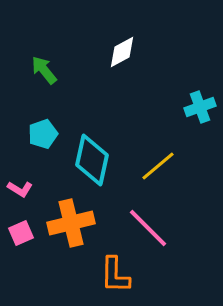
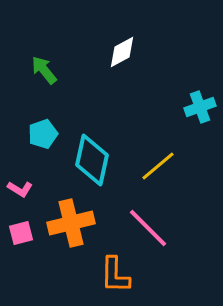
pink square: rotated 10 degrees clockwise
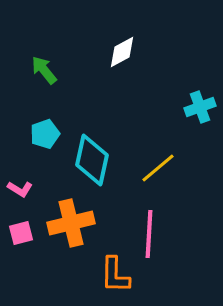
cyan pentagon: moved 2 px right
yellow line: moved 2 px down
pink line: moved 1 px right, 6 px down; rotated 48 degrees clockwise
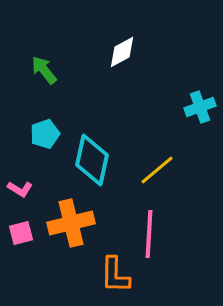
yellow line: moved 1 px left, 2 px down
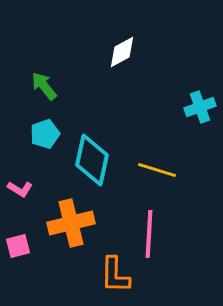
green arrow: moved 16 px down
yellow line: rotated 57 degrees clockwise
pink square: moved 3 px left, 13 px down
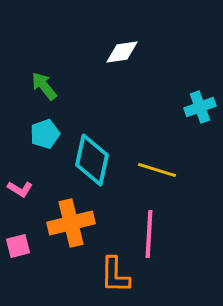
white diamond: rotated 20 degrees clockwise
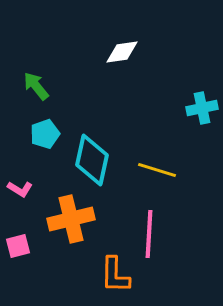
green arrow: moved 8 px left
cyan cross: moved 2 px right, 1 px down; rotated 8 degrees clockwise
orange cross: moved 4 px up
